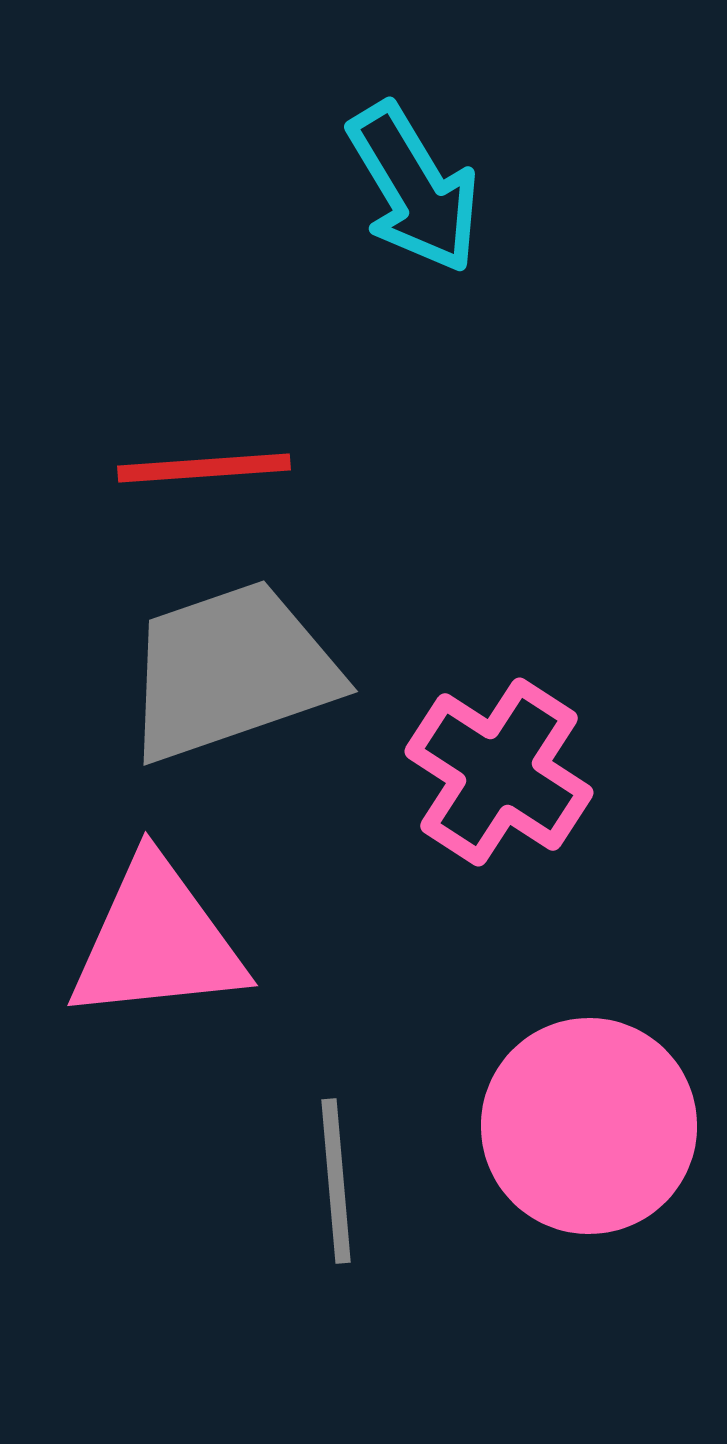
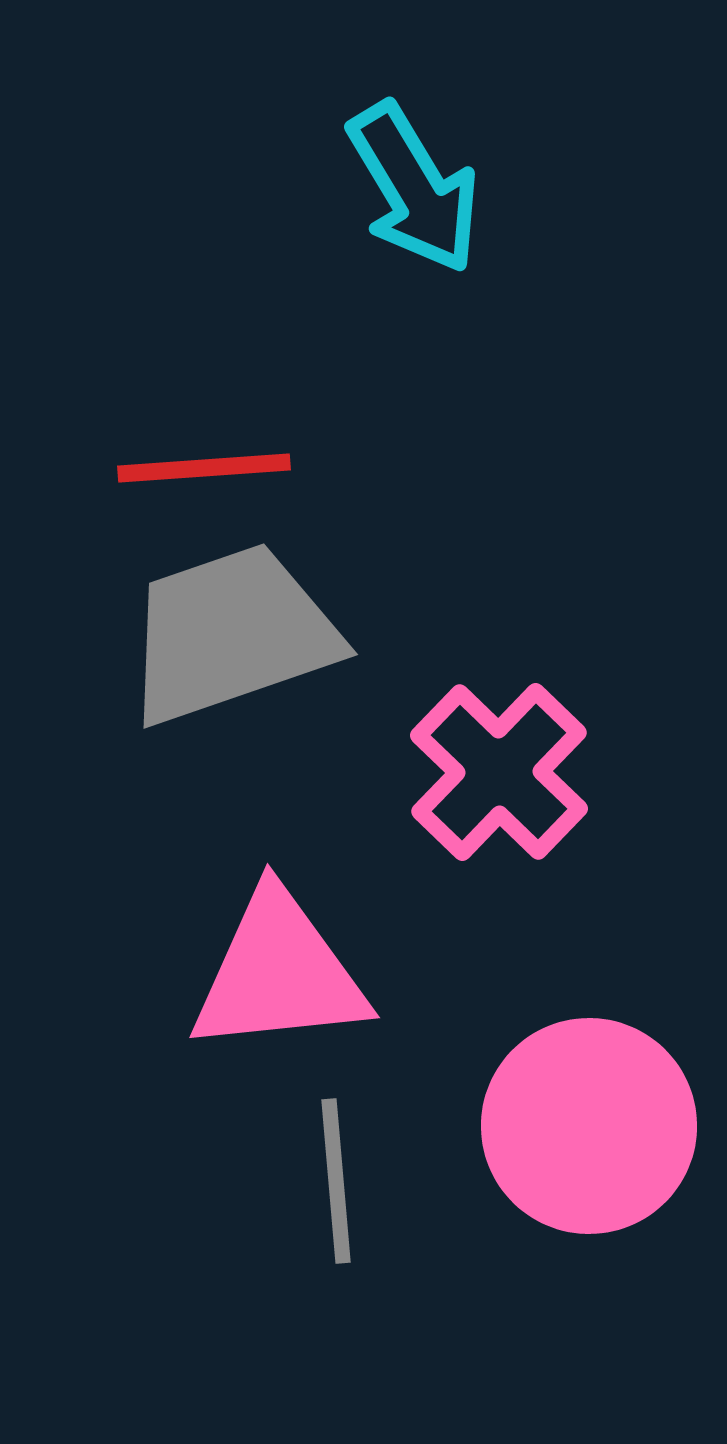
gray trapezoid: moved 37 px up
pink cross: rotated 11 degrees clockwise
pink triangle: moved 122 px right, 32 px down
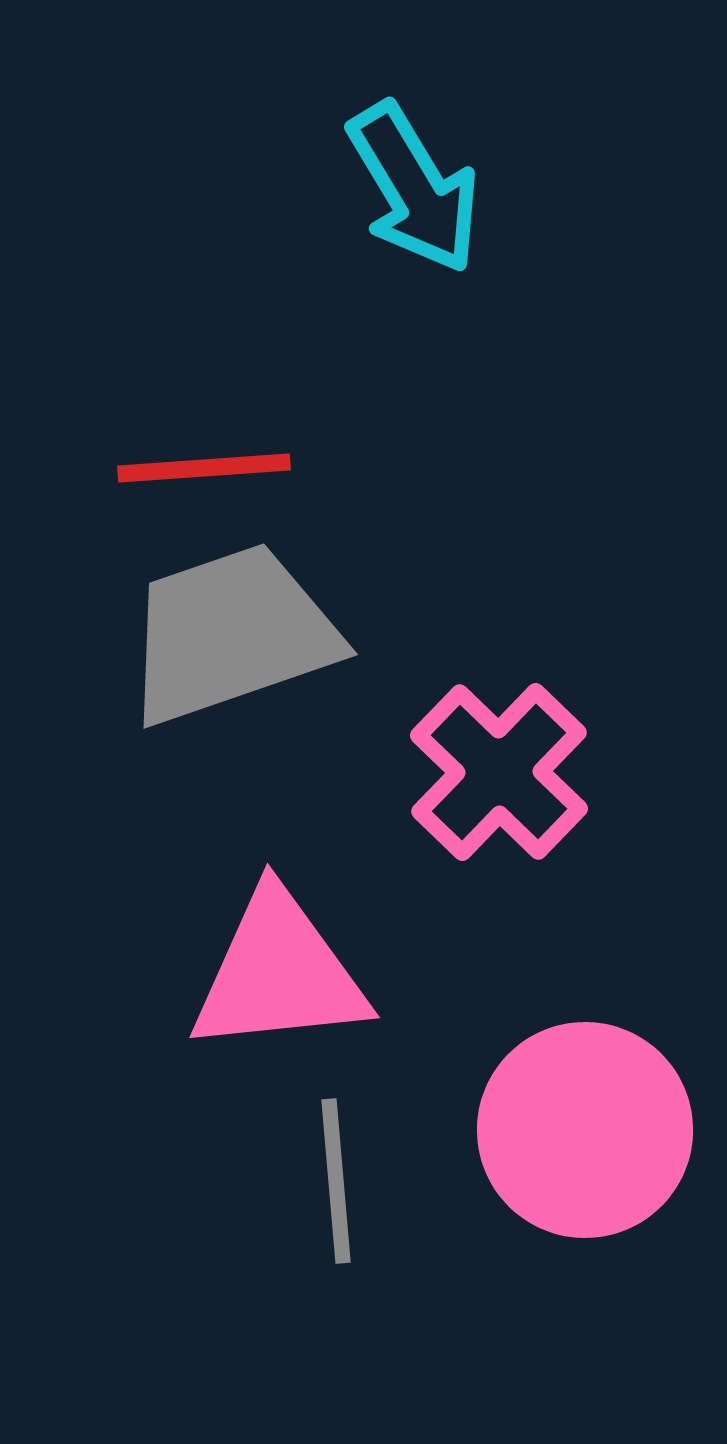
pink circle: moved 4 px left, 4 px down
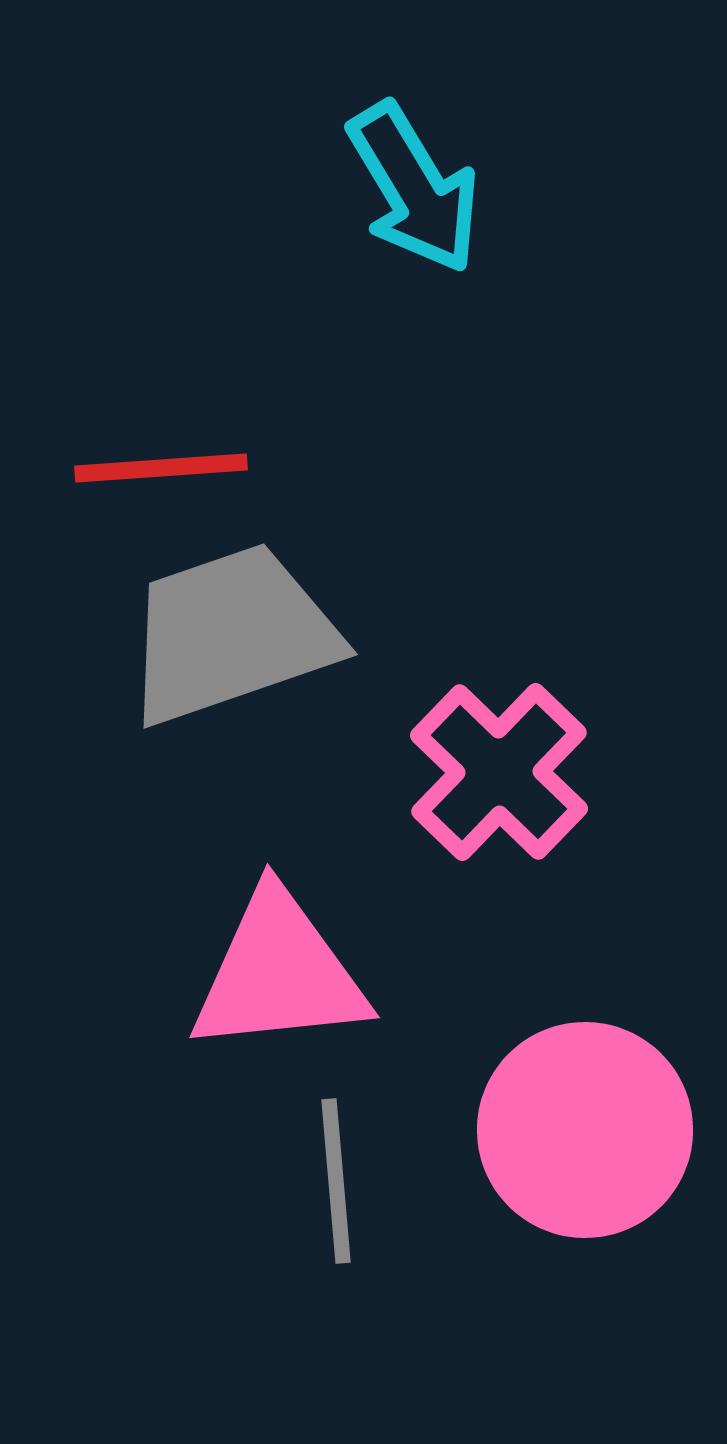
red line: moved 43 px left
